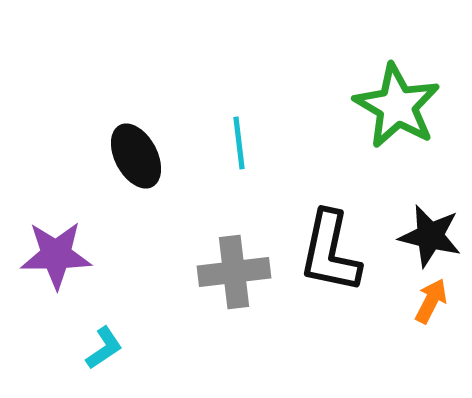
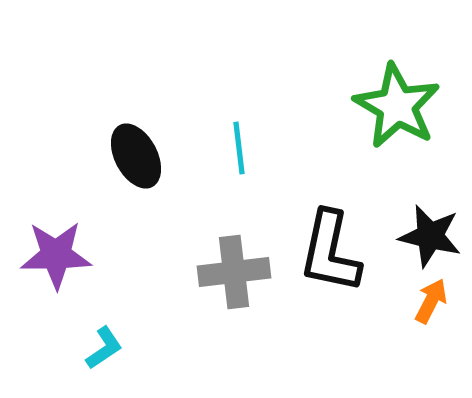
cyan line: moved 5 px down
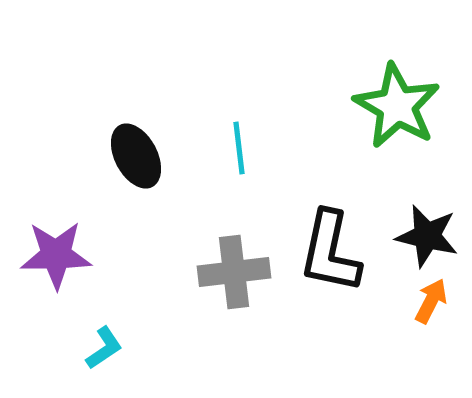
black star: moved 3 px left
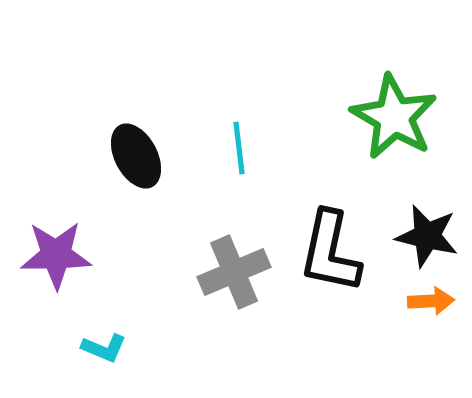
green star: moved 3 px left, 11 px down
gray cross: rotated 16 degrees counterclockwise
orange arrow: rotated 60 degrees clockwise
cyan L-shape: rotated 57 degrees clockwise
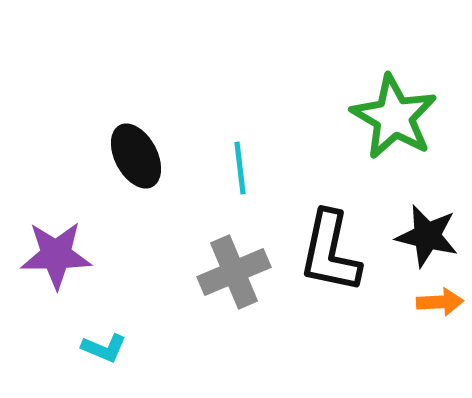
cyan line: moved 1 px right, 20 px down
orange arrow: moved 9 px right, 1 px down
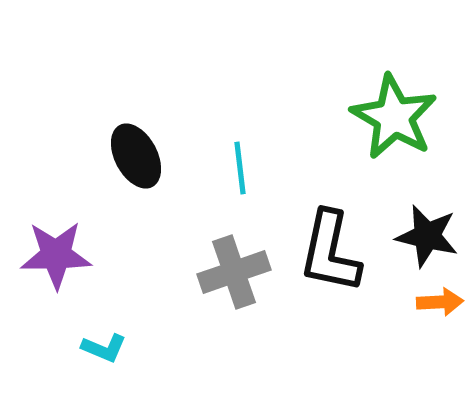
gray cross: rotated 4 degrees clockwise
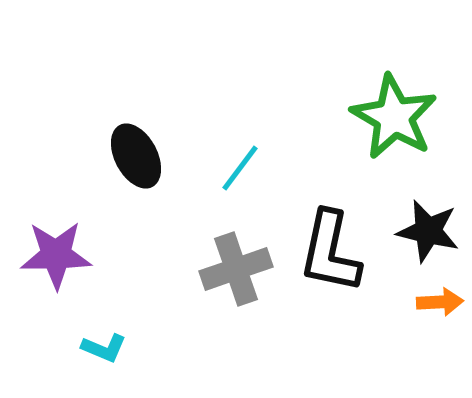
cyan line: rotated 44 degrees clockwise
black star: moved 1 px right, 5 px up
gray cross: moved 2 px right, 3 px up
